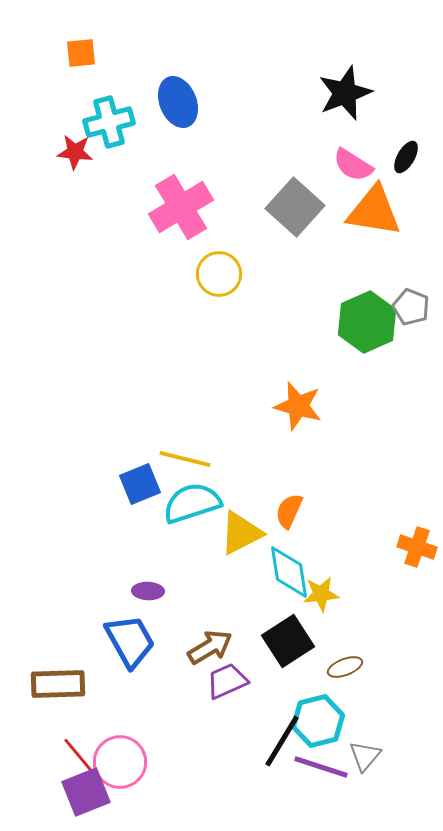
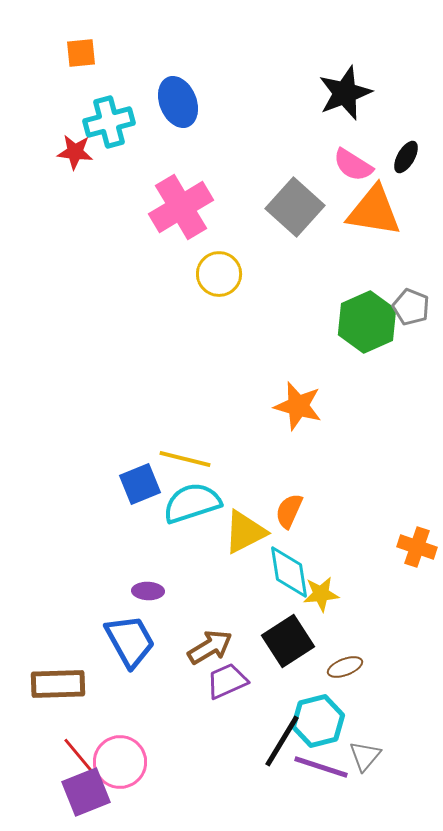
yellow triangle: moved 4 px right, 1 px up
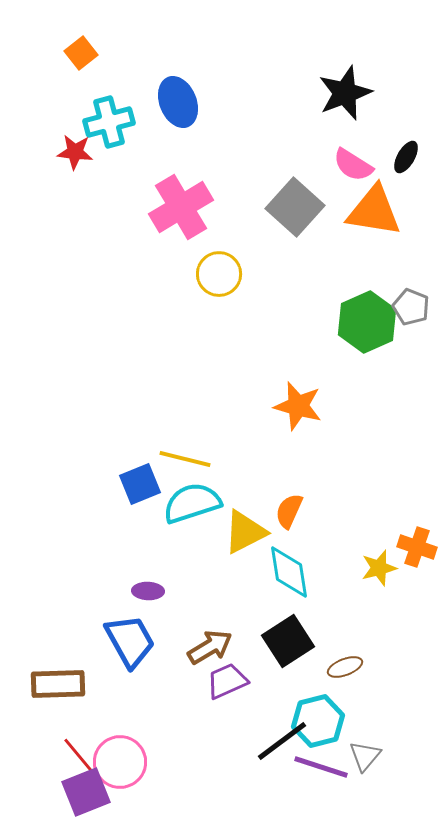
orange square: rotated 32 degrees counterclockwise
yellow star: moved 58 px right, 26 px up; rotated 9 degrees counterclockwise
black line: rotated 22 degrees clockwise
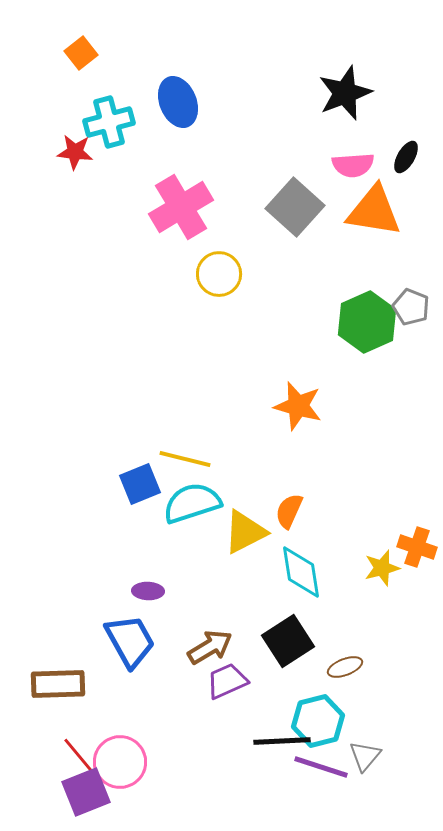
pink semicircle: rotated 36 degrees counterclockwise
yellow star: moved 3 px right
cyan diamond: moved 12 px right
black line: rotated 34 degrees clockwise
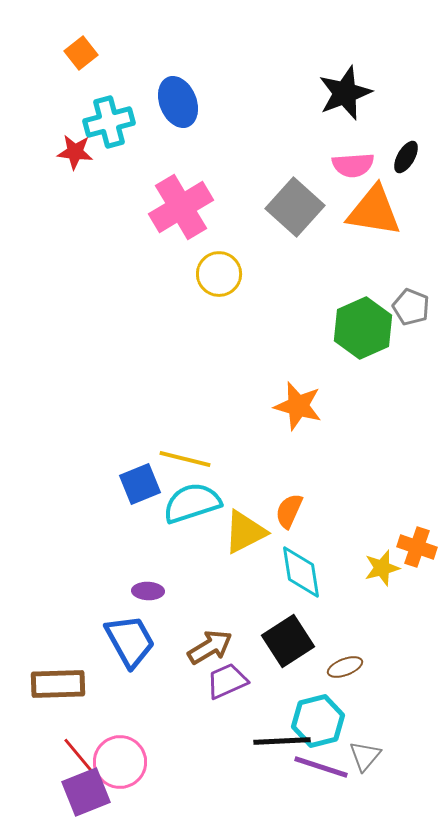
green hexagon: moved 4 px left, 6 px down
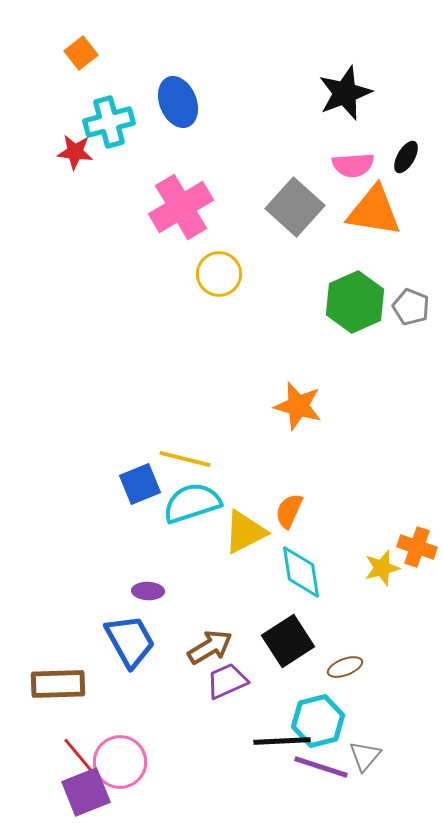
green hexagon: moved 8 px left, 26 px up
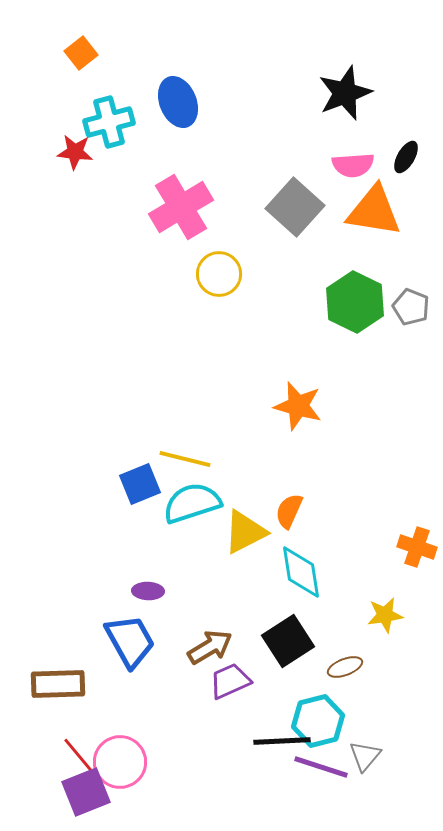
green hexagon: rotated 10 degrees counterclockwise
yellow star: moved 3 px right, 47 px down; rotated 6 degrees clockwise
purple trapezoid: moved 3 px right
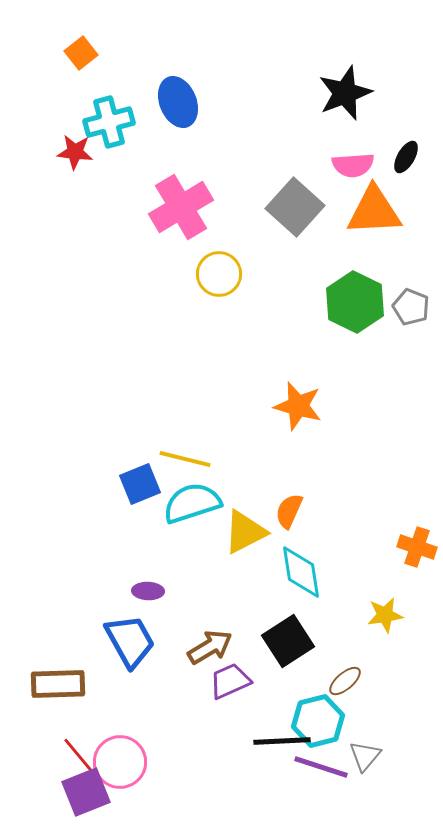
orange triangle: rotated 12 degrees counterclockwise
brown ellipse: moved 14 px down; rotated 20 degrees counterclockwise
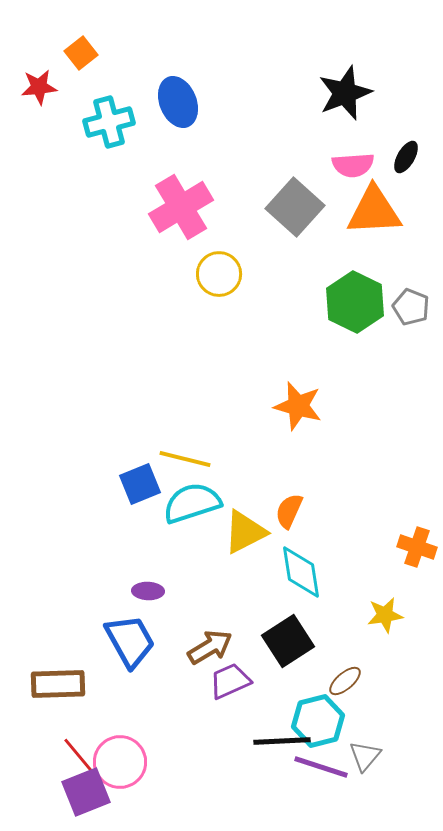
red star: moved 36 px left, 65 px up; rotated 12 degrees counterclockwise
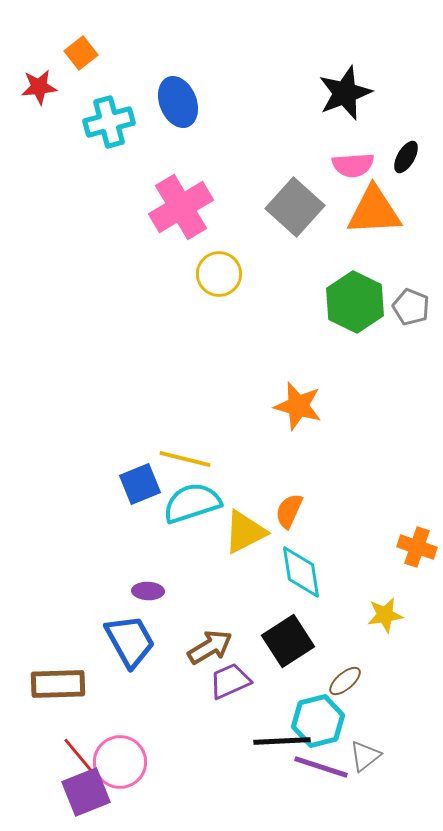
gray triangle: rotated 12 degrees clockwise
